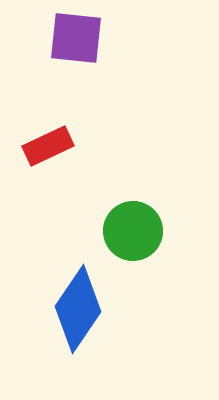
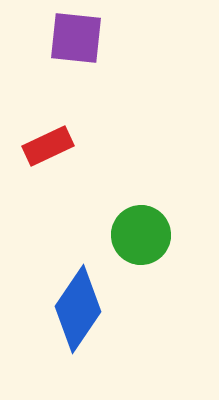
green circle: moved 8 px right, 4 px down
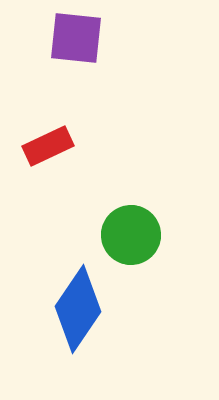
green circle: moved 10 px left
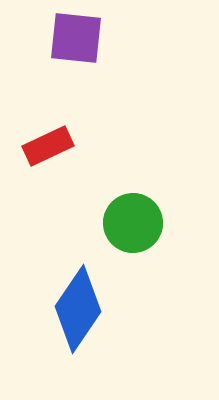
green circle: moved 2 px right, 12 px up
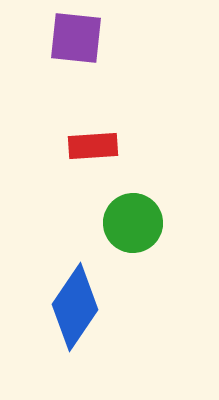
red rectangle: moved 45 px right; rotated 21 degrees clockwise
blue diamond: moved 3 px left, 2 px up
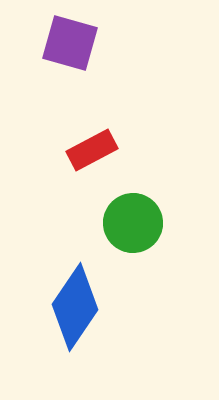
purple square: moved 6 px left, 5 px down; rotated 10 degrees clockwise
red rectangle: moved 1 px left, 4 px down; rotated 24 degrees counterclockwise
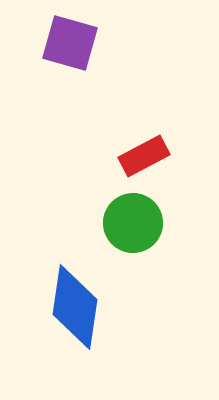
red rectangle: moved 52 px right, 6 px down
blue diamond: rotated 26 degrees counterclockwise
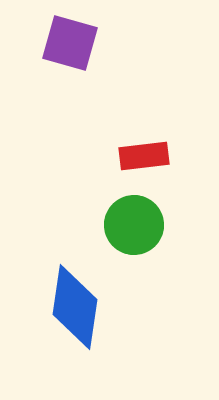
red rectangle: rotated 21 degrees clockwise
green circle: moved 1 px right, 2 px down
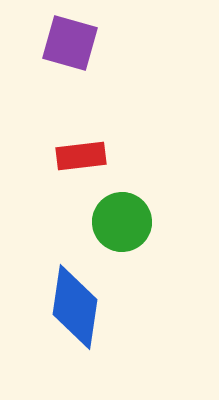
red rectangle: moved 63 px left
green circle: moved 12 px left, 3 px up
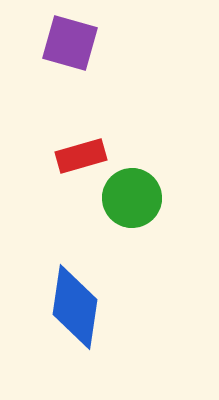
red rectangle: rotated 9 degrees counterclockwise
green circle: moved 10 px right, 24 px up
